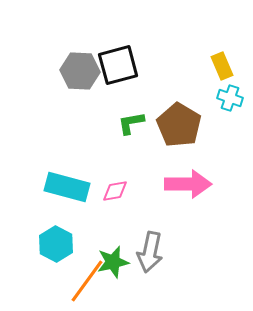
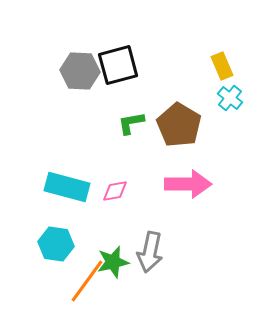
cyan cross: rotated 20 degrees clockwise
cyan hexagon: rotated 20 degrees counterclockwise
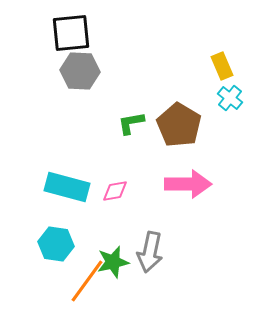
black square: moved 47 px left, 32 px up; rotated 9 degrees clockwise
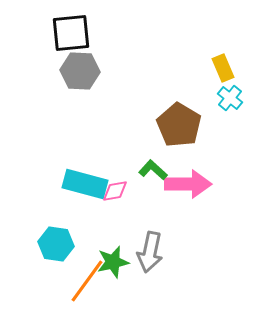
yellow rectangle: moved 1 px right, 2 px down
green L-shape: moved 22 px right, 47 px down; rotated 52 degrees clockwise
cyan rectangle: moved 18 px right, 3 px up
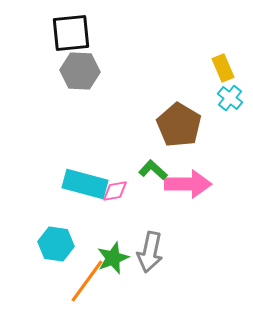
green star: moved 4 px up; rotated 8 degrees counterclockwise
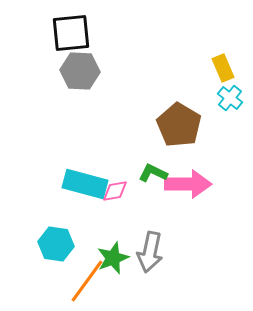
green L-shape: moved 3 px down; rotated 16 degrees counterclockwise
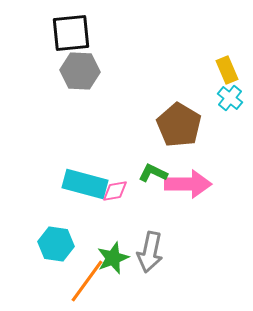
yellow rectangle: moved 4 px right, 2 px down
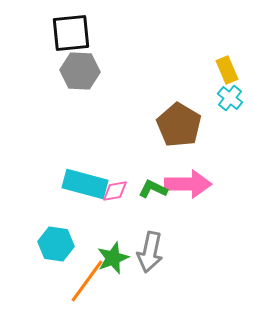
green L-shape: moved 16 px down
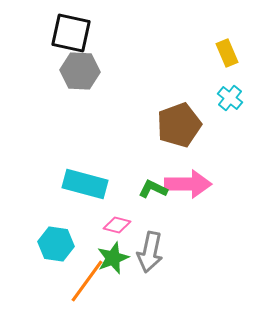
black square: rotated 18 degrees clockwise
yellow rectangle: moved 17 px up
brown pentagon: rotated 21 degrees clockwise
pink diamond: moved 2 px right, 34 px down; rotated 24 degrees clockwise
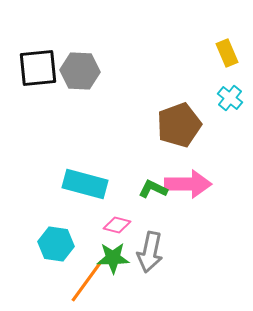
black square: moved 33 px left, 35 px down; rotated 18 degrees counterclockwise
green star: rotated 20 degrees clockwise
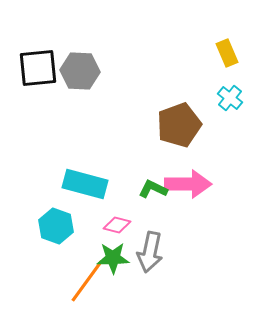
cyan hexagon: moved 18 px up; rotated 12 degrees clockwise
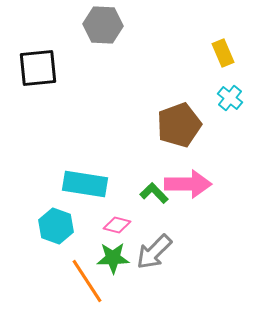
yellow rectangle: moved 4 px left
gray hexagon: moved 23 px right, 46 px up
cyan rectangle: rotated 6 degrees counterclockwise
green L-shape: moved 1 px right, 4 px down; rotated 20 degrees clockwise
gray arrow: moved 4 px right; rotated 33 degrees clockwise
orange line: rotated 69 degrees counterclockwise
